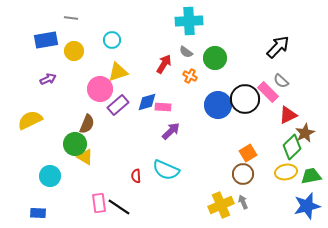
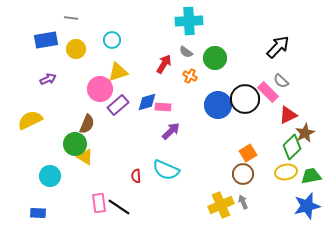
yellow circle at (74, 51): moved 2 px right, 2 px up
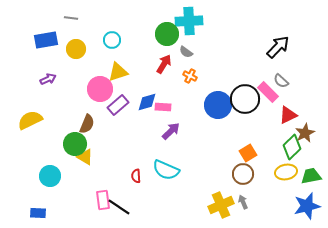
green circle at (215, 58): moved 48 px left, 24 px up
pink rectangle at (99, 203): moved 4 px right, 3 px up
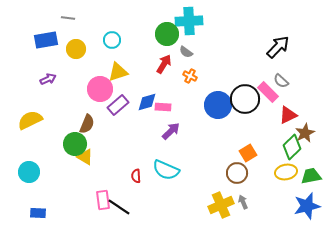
gray line at (71, 18): moved 3 px left
brown circle at (243, 174): moved 6 px left, 1 px up
cyan circle at (50, 176): moved 21 px left, 4 px up
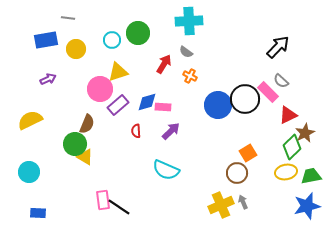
green circle at (167, 34): moved 29 px left, 1 px up
red semicircle at (136, 176): moved 45 px up
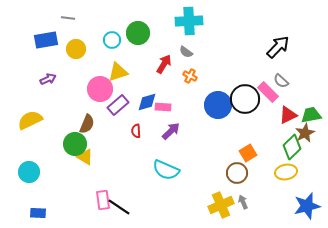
green trapezoid at (311, 176): moved 61 px up
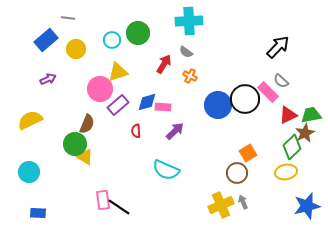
blue rectangle at (46, 40): rotated 30 degrees counterclockwise
purple arrow at (171, 131): moved 4 px right
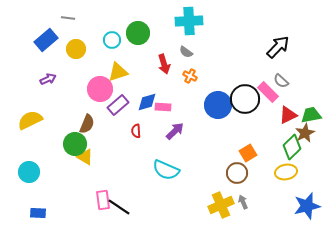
red arrow at (164, 64): rotated 132 degrees clockwise
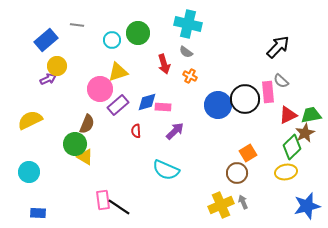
gray line at (68, 18): moved 9 px right, 7 px down
cyan cross at (189, 21): moved 1 px left, 3 px down; rotated 16 degrees clockwise
yellow circle at (76, 49): moved 19 px left, 17 px down
pink rectangle at (268, 92): rotated 40 degrees clockwise
